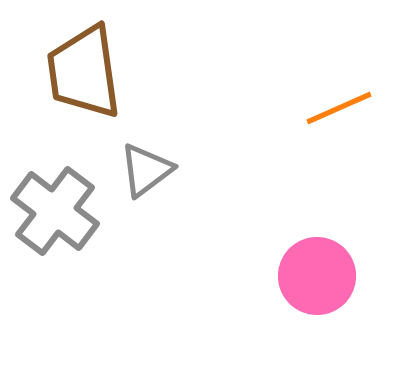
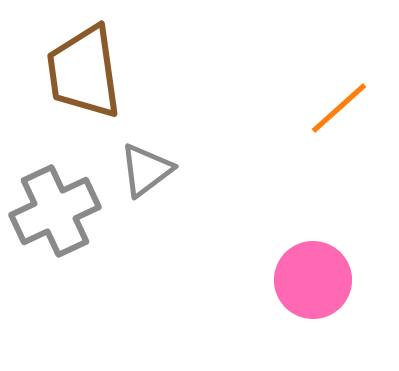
orange line: rotated 18 degrees counterclockwise
gray cross: rotated 28 degrees clockwise
pink circle: moved 4 px left, 4 px down
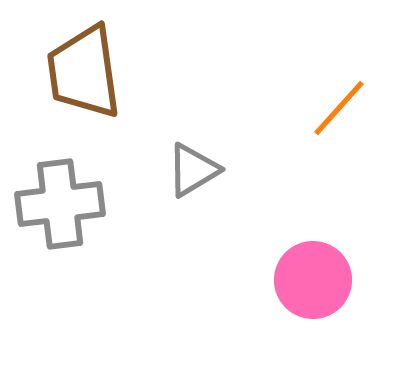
orange line: rotated 6 degrees counterclockwise
gray triangle: moved 47 px right; rotated 6 degrees clockwise
gray cross: moved 5 px right, 7 px up; rotated 18 degrees clockwise
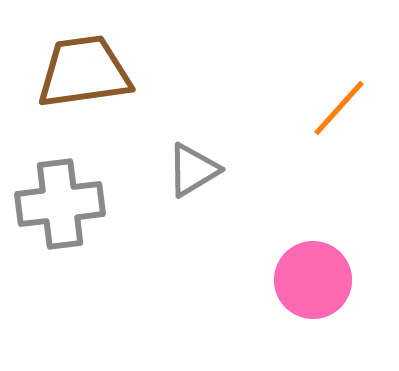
brown trapezoid: rotated 90 degrees clockwise
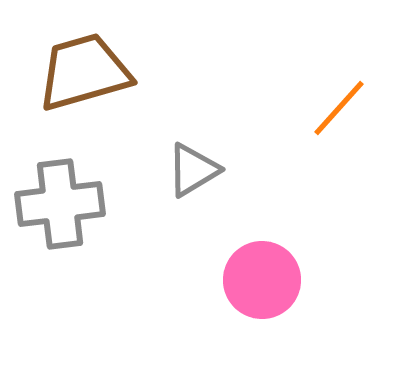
brown trapezoid: rotated 8 degrees counterclockwise
pink circle: moved 51 px left
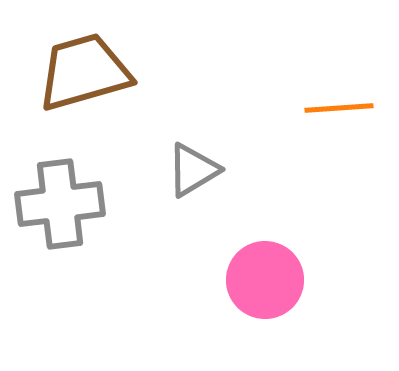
orange line: rotated 44 degrees clockwise
pink circle: moved 3 px right
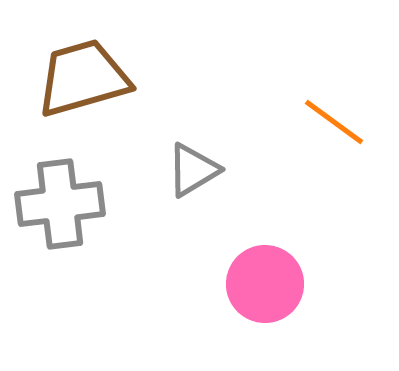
brown trapezoid: moved 1 px left, 6 px down
orange line: moved 5 px left, 14 px down; rotated 40 degrees clockwise
pink circle: moved 4 px down
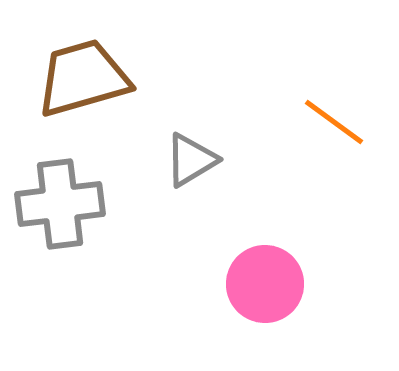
gray triangle: moved 2 px left, 10 px up
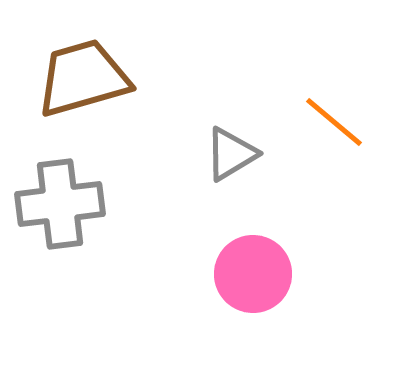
orange line: rotated 4 degrees clockwise
gray triangle: moved 40 px right, 6 px up
pink circle: moved 12 px left, 10 px up
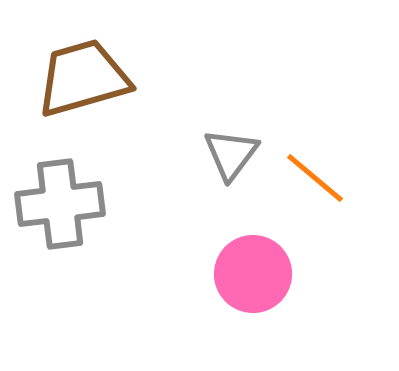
orange line: moved 19 px left, 56 px down
gray triangle: rotated 22 degrees counterclockwise
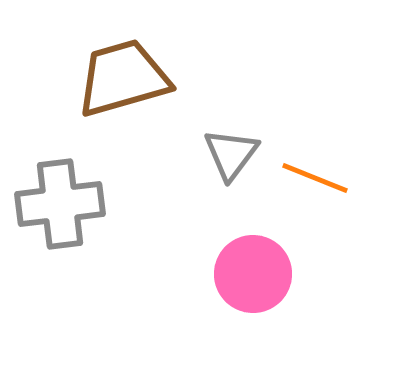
brown trapezoid: moved 40 px right
orange line: rotated 18 degrees counterclockwise
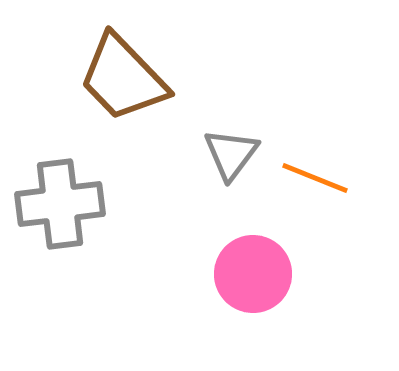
brown trapezoid: rotated 118 degrees counterclockwise
